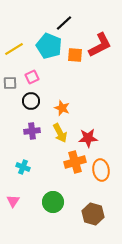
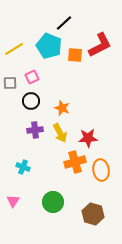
purple cross: moved 3 px right, 1 px up
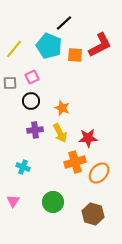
yellow line: rotated 18 degrees counterclockwise
orange ellipse: moved 2 px left, 3 px down; rotated 50 degrees clockwise
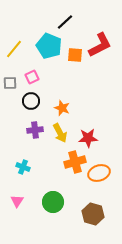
black line: moved 1 px right, 1 px up
orange ellipse: rotated 30 degrees clockwise
pink triangle: moved 4 px right
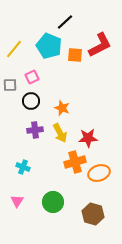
gray square: moved 2 px down
